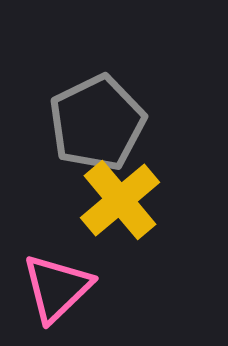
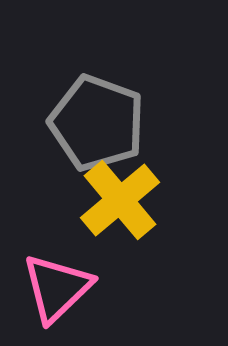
gray pentagon: rotated 26 degrees counterclockwise
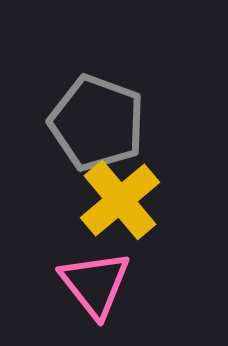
pink triangle: moved 38 px right, 4 px up; rotated 24 degrees counterclockwise
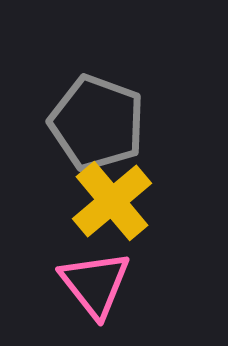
yellow cross: moved 8 px left, 1 px down
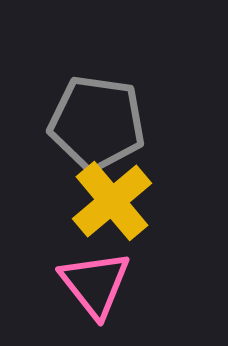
gray pentagon: rotated 12 degrees counterclockwise
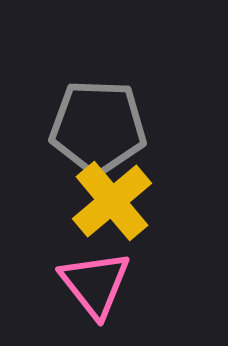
gray pentagon: moved 1 px right, 4 px down; rotated 6 degrees counterclockwise
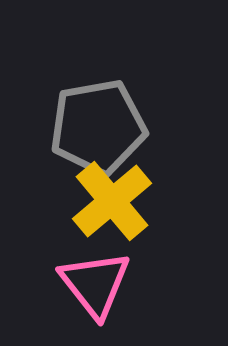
gray pentagon: rotated 12 degrees counterclockwise
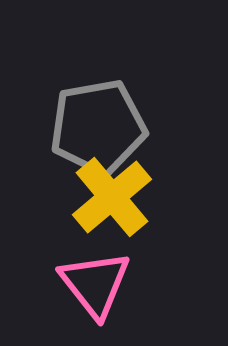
yellow cross: moved 4 px up
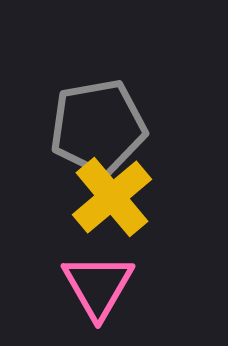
pink triangle: moved 3 px right, 2 px down; rotated 8 degrees clockwise
